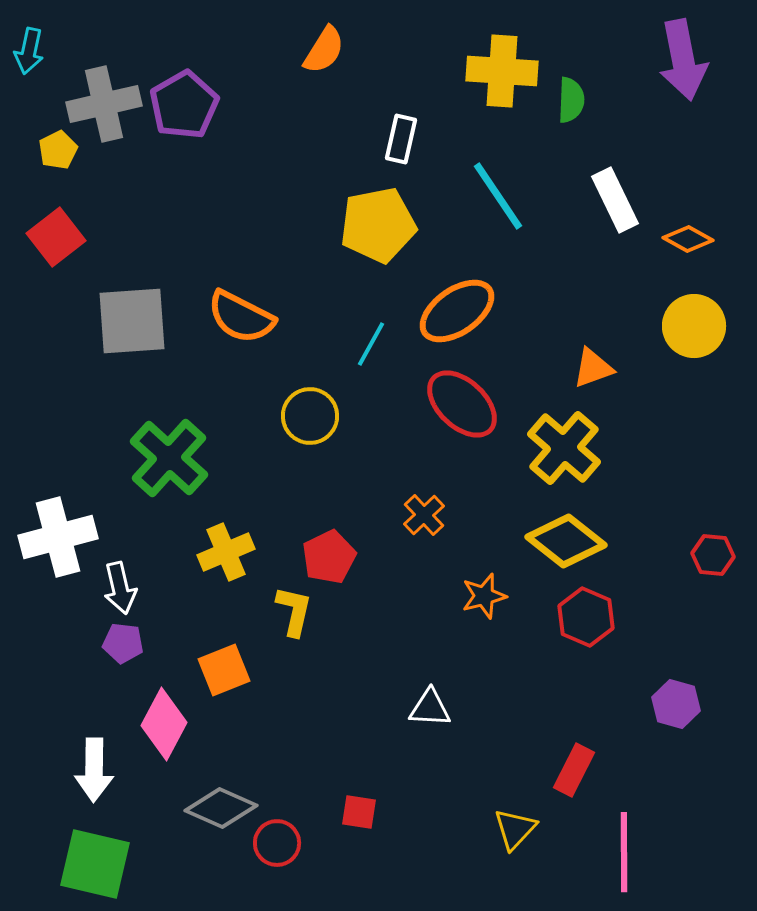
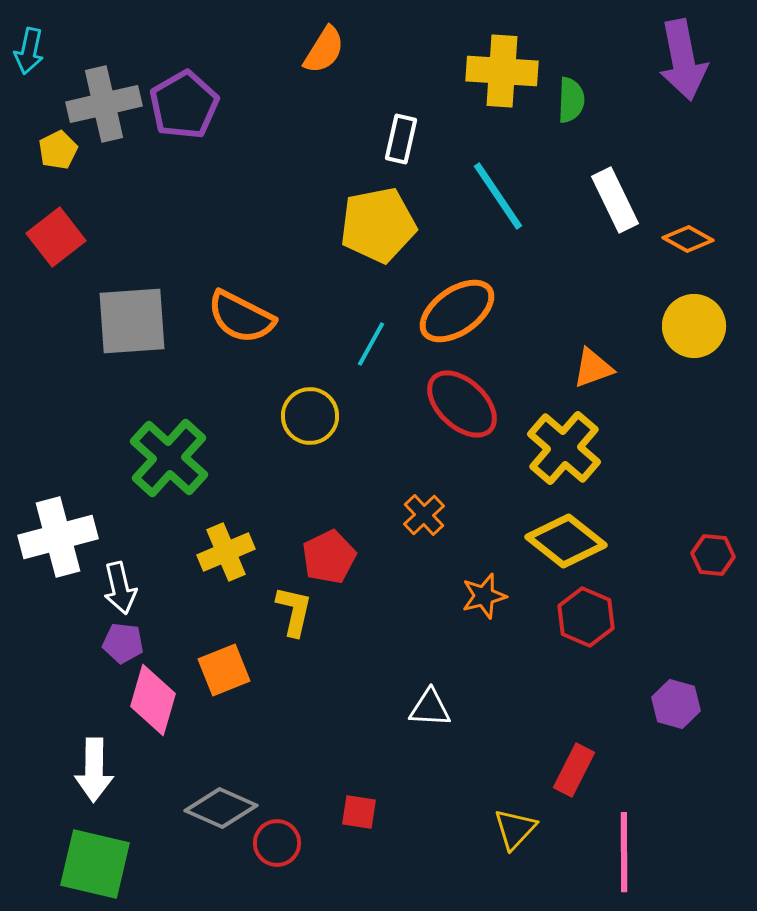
pink diamond at (164, 724): moved 11 px left, 24 px up; rotated 12 degrees counterclockwise
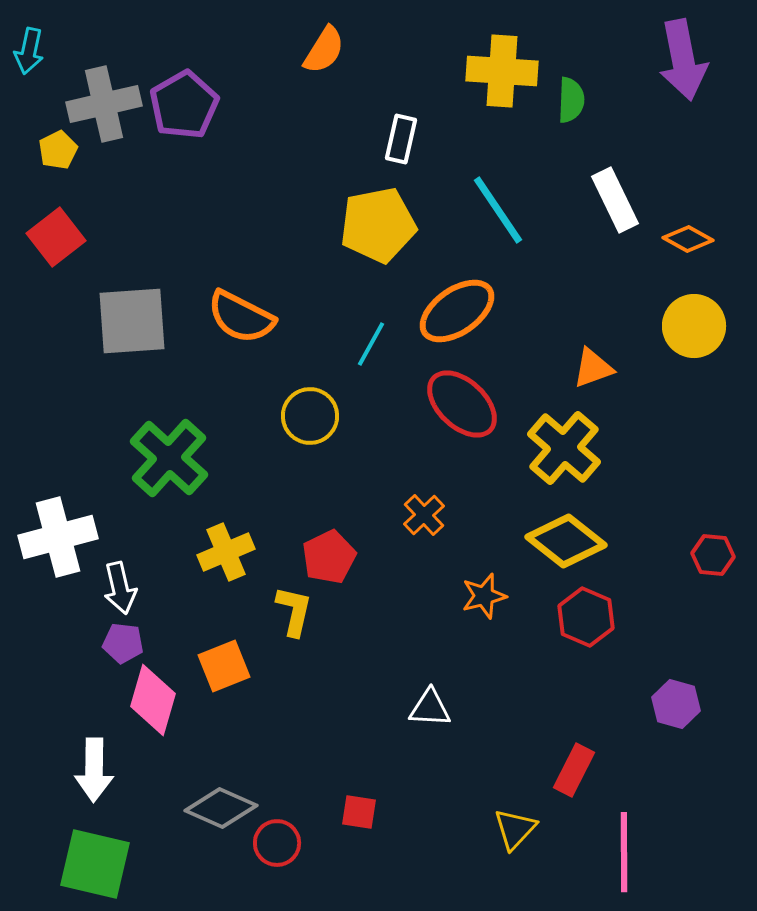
cyan line at (498, 196): moved 14 px down
orange square at (224, 670): moved 4 px up
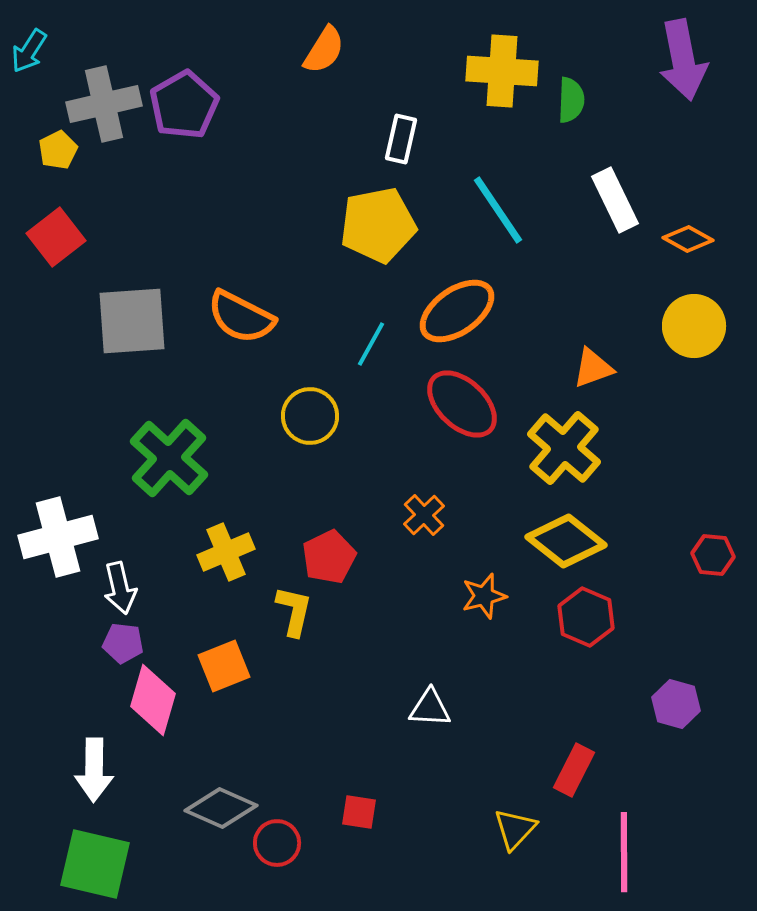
cyan arrow at (29, 51): rotated 21 degrees clockwise
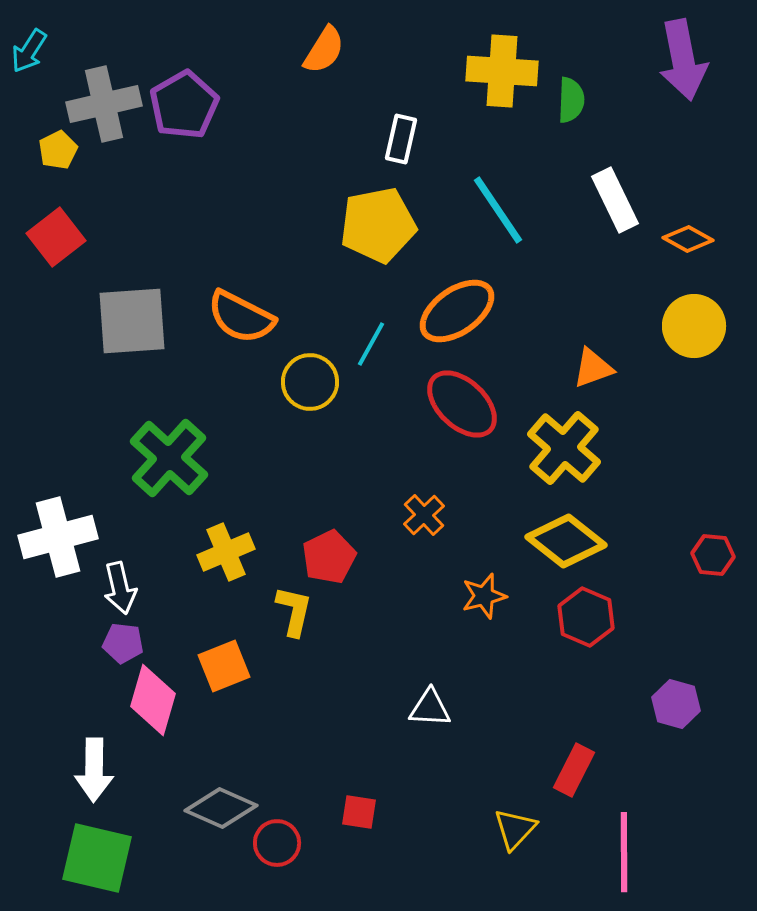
yellow circle at (310, 416): moved 34 px up
green square at (95, 864): moved 2 px right, 6 px up
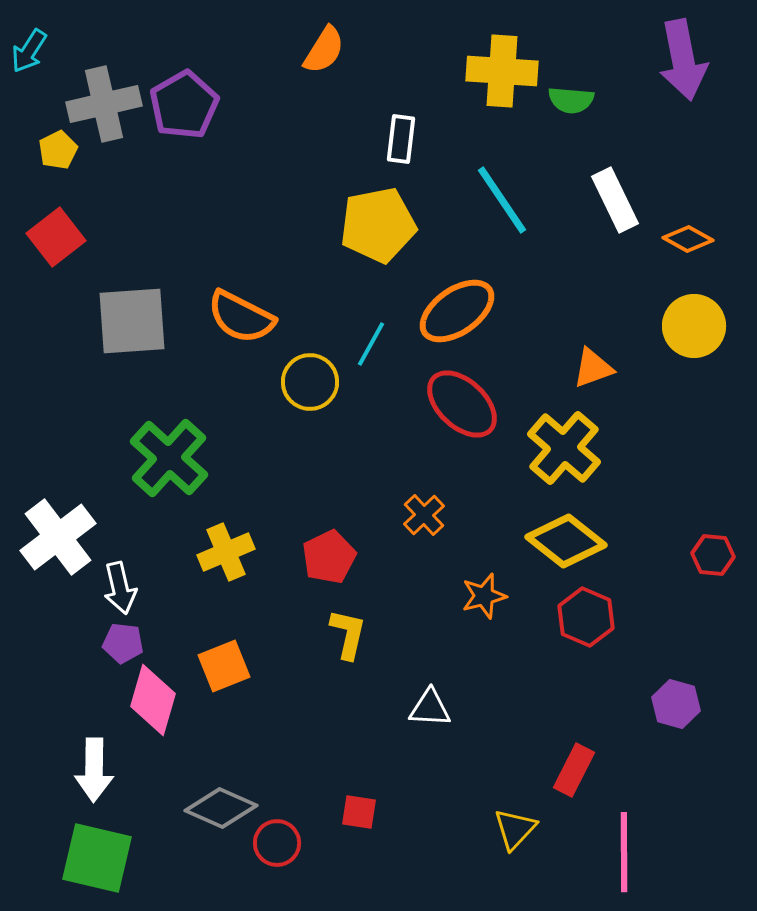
green semicircle at (571, 100): rotated 93 degrees clockwise
white rectangle at (401, 139): rotated 6 degrees counterclockwise
cyan line at (498, 210): moved 4 px right, 10 px up
white cross at (58, 537): rotated 22 degrees counterclockwise
yellow L-shape at (294, 611): moved 54 px right, 23 px down
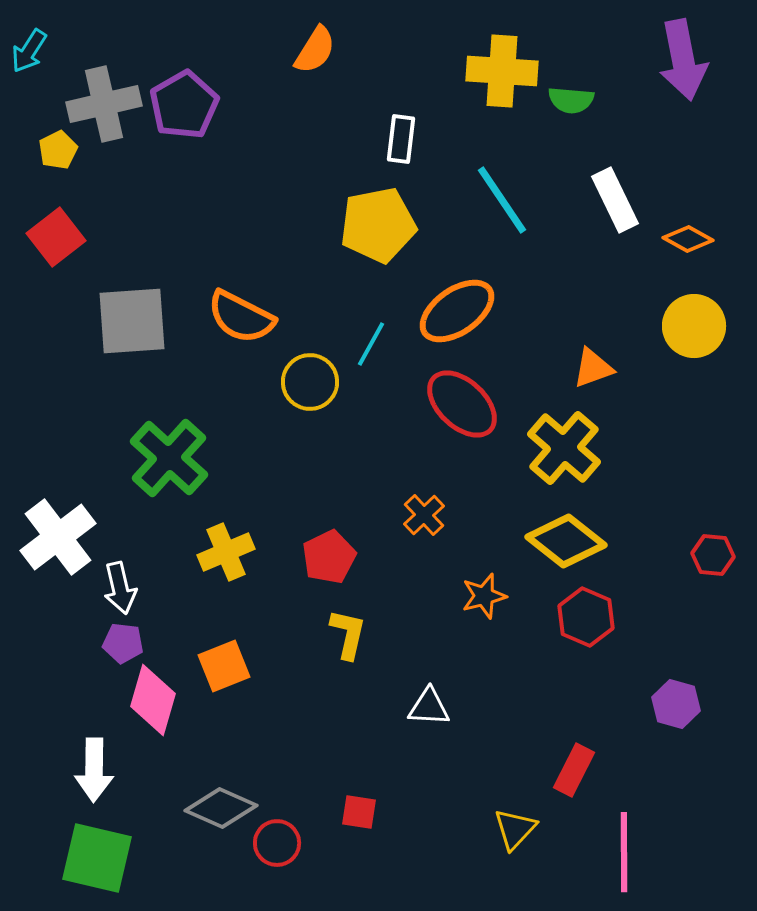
orange semicircle at (324, 50): moved 9 px left
white triangle at (430, 708): moved 1 px left, 1 px up
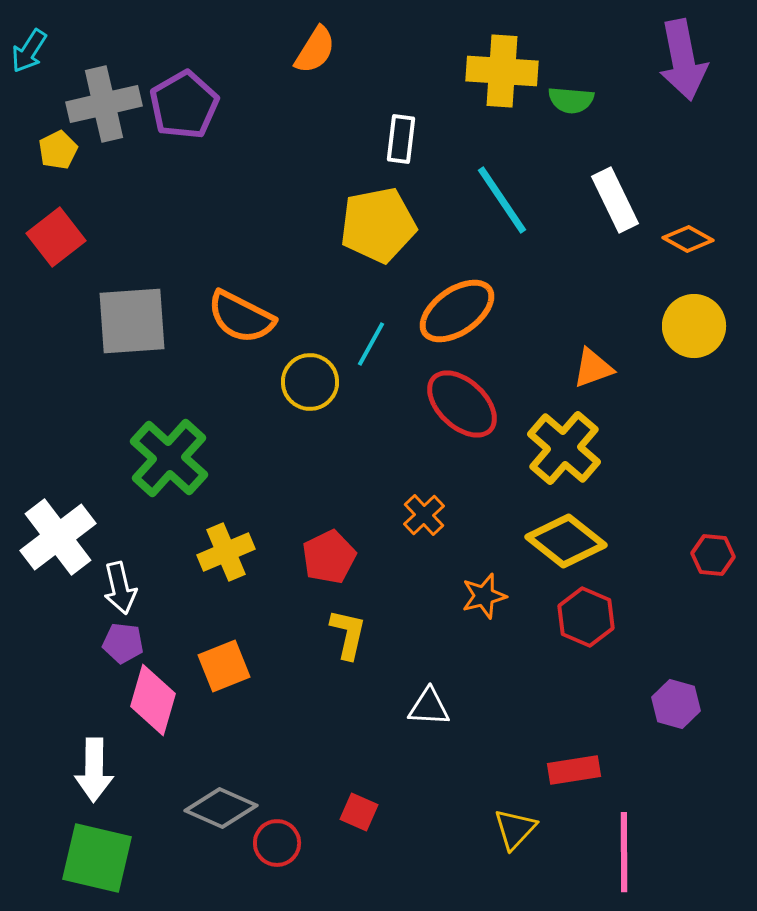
red rectangle at (574, 770): rotated 54 degrees clockwise
red square at (359, 812): rotated 15 degrees clockwise
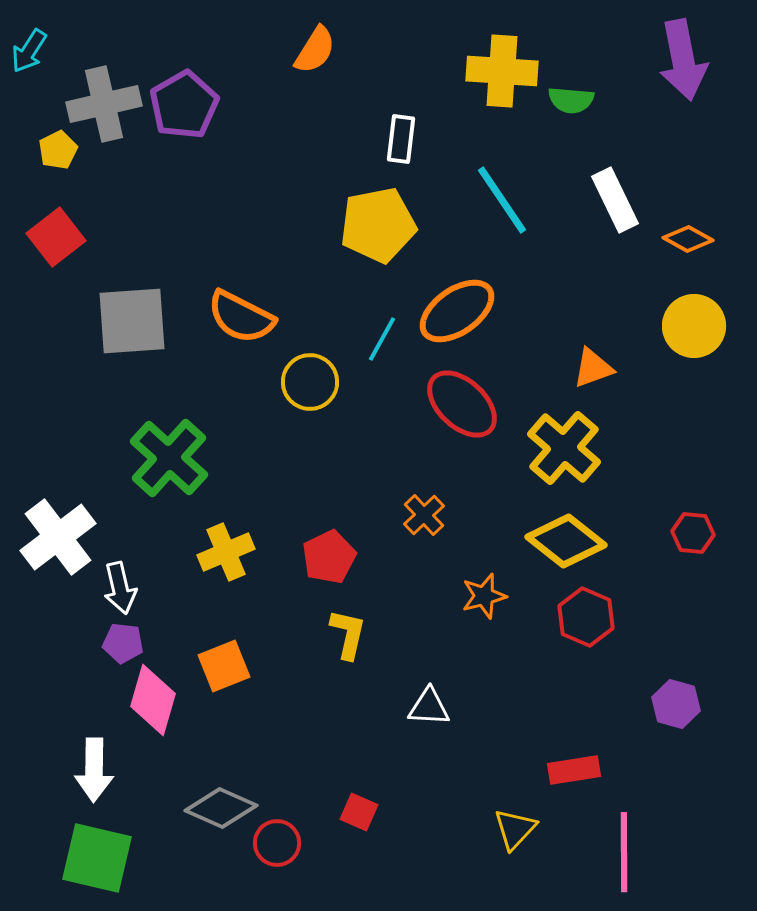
cyan line at (371, 344): moved 11 px right, 5 px up
red hexagon at (713, 555): moved 20 px left, 22 px up
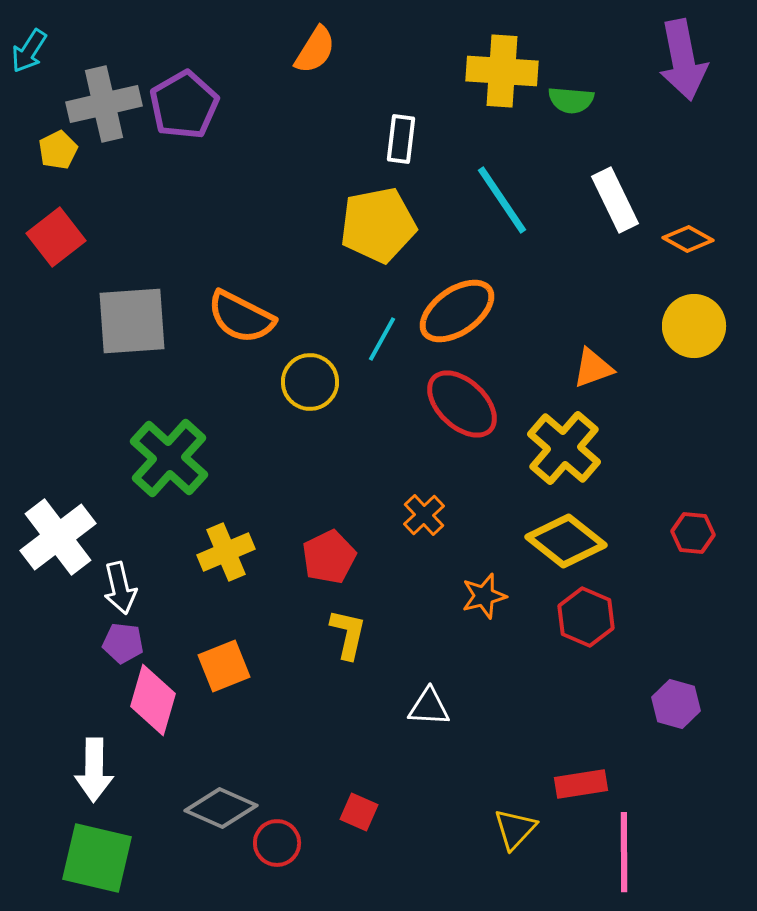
red rectangle at (574, 770): moved 7 px right, 14 px down
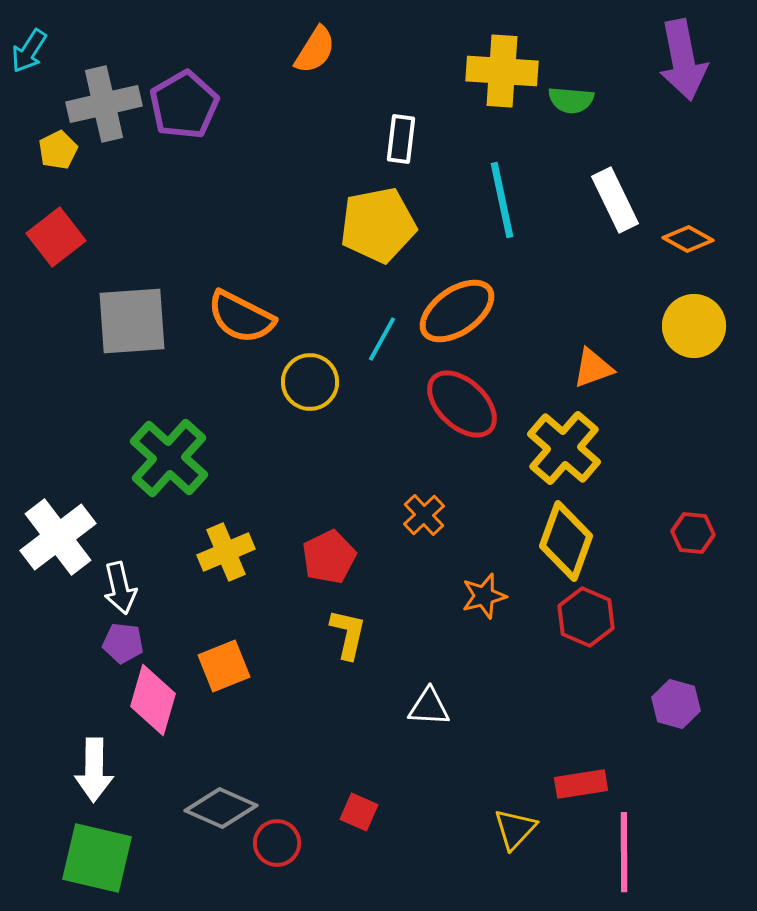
cyan line at (502, 200): rotated 22 degrees clockwise
yellow diamond at (566, 541): rotated 72 degrees clockwise
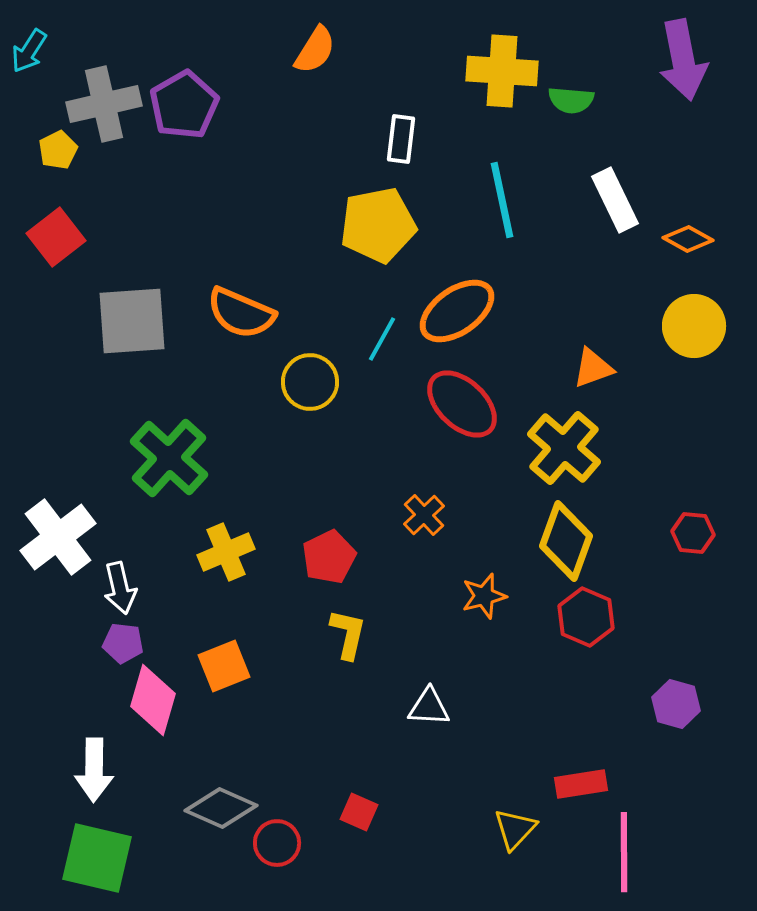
orange semicircle at (241, 317): moved 4 px up; rotated 4 degrees counterclockwise
